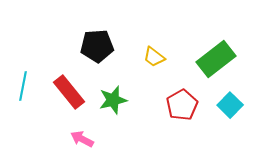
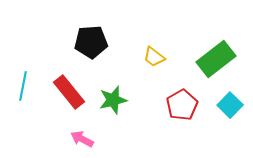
black pentagon: moved 6 px left, 4 px up
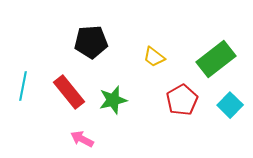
red pentagon: moved 5 px up
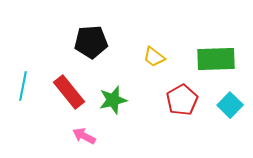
green rectangle: rotated 36 degrees clockwise
pink arrow: moved 2 px right, 3 px up
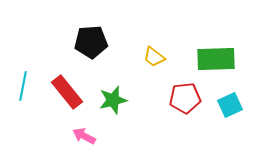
red rectangle: moved 2 px left
red pentagon: moved 3 px right, 2 px up; rotated 24 degrees clockwise
cyan square: rotated 20 degrees clockwise
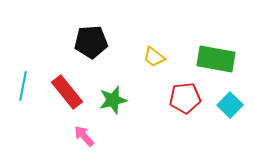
green rectangle: rotated 12 degrees clockwise
cyan square: rotated 20 degrees counterclockwise
pink arrow: rotated 20 degrees clockwise
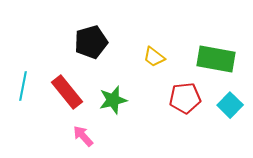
black pentagon: rotated 12 degrees counterclockwise
pink arrow: moved 1 px left
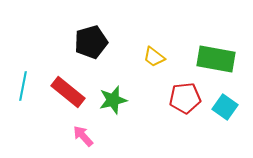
red rectangle: moved 1 px right; rotated 12 degrees counterclockwise
cyan square: moved 5 px left, 2 px down; rotated 10 degrees counterclockwise
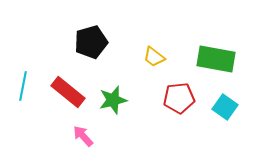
red pentagon: moved 6 px left
